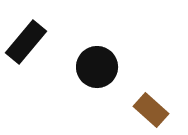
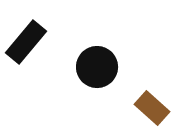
brown rectangle: moved 1 px right, 2 px up
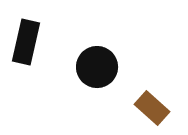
black rectangle: rotated 27 degrees counterclockwise
